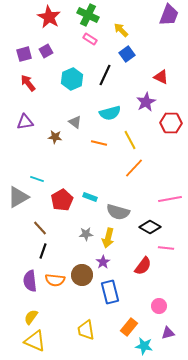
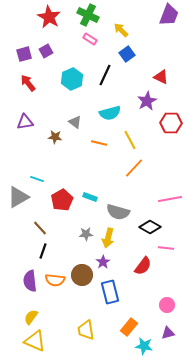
purple star at (146, 102): moved 1 px right, 1 px up
pink circle at (159, 306): moved 8 px right, 1 px up
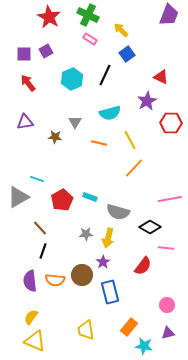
purple square at (24, 54): rotated 14 degrees clockwise
gray triangle at (75, 122): rotated 24 degrees clockwise
